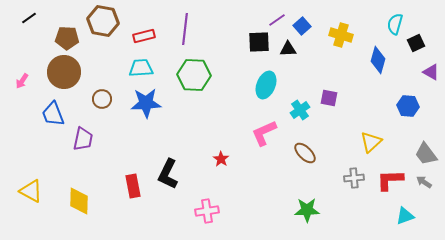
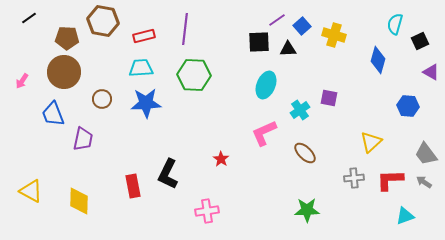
yellow cross at (341, 35): moved 7 px left
black square at (416, 43): moved 4 px right, 2 px up
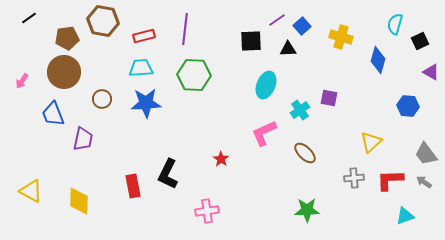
yellow cross at (334, 35): moved 7 px right, 2 px down
brown pentagon at (67, 38): rotated 10 degrees counterclockwise
black square at (259, 42): moved 8 px left, 1 px up
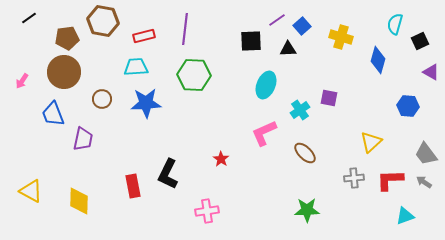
cyan trapezoid at (141, 68): moved 5 px left, 1 px up
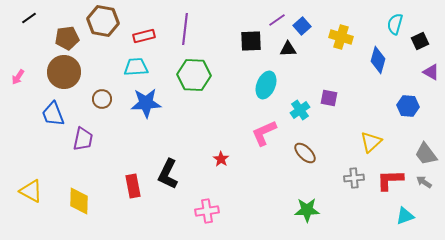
pink arrow at (22, 81): moved 4 px left, 4 px up
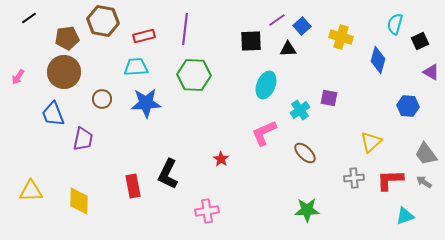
yellow triangle at (31, 191): rotated 30 degrees counterclockwise
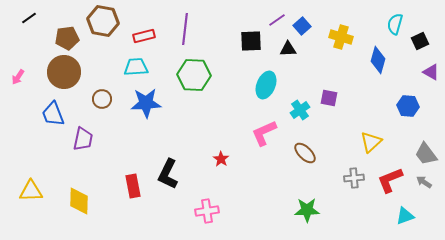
red L-shape at (390, 180): rotated 20 degrees counterclockwise
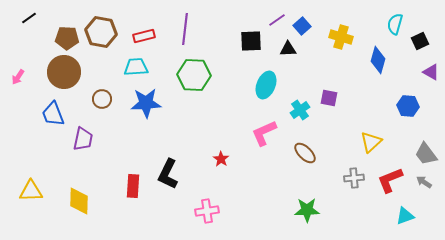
brown hexagon at (103, 21): moved 2 px left, 11 px down
brown pentagon at (67, 38): rotated 10 degrees clockwise
red rectangle at (133, 186): rotated 15 degrees clockwise
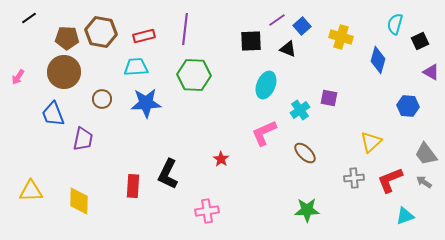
black triangle at (288, 49): rotated 24 degrees clockwise
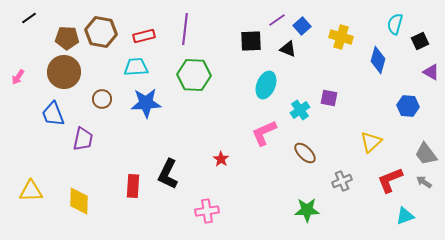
gray cross at (354, 178): moved 12 px left, 3 px down; rotated 18 degrees counterclockwise
